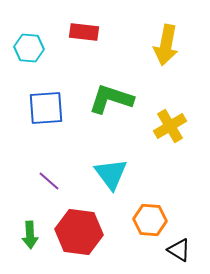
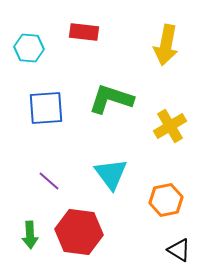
orange hexagon: moved 16 px right, 20 px up; rotated 16 degrees counterclockwise
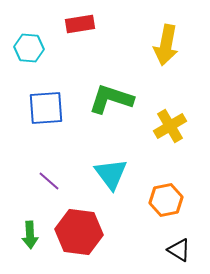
red rectangle: moved 4 px left, 8 px up; rotated 16 degrees counterclockwise
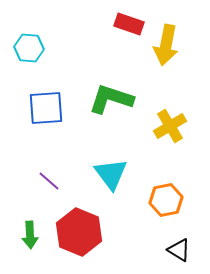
red rectangle: moved 49 px right; rotated 28 degrees clockwise
red hexagon: rotated 15 degrees clockwise
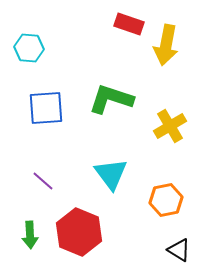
purple line: moved 6 px left
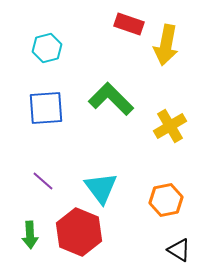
cyan hexagon: moved 18 px right; rotated 20 degrees counterclockwise
green L-shape: rotated 27 degrees clockwise
cyan triangle: moved 10 px left, 14 px down
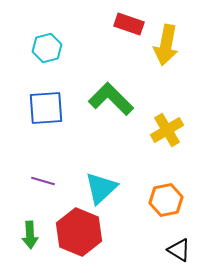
yellow cross: moved 3 px left, 4 px down
purple line: rotated 25 degrees counterclockwise
cyan triangle: rotated 24 degrees clockwise
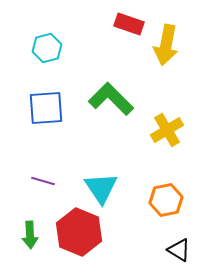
cyan triangle: rotated 21 degrees counterclockwise
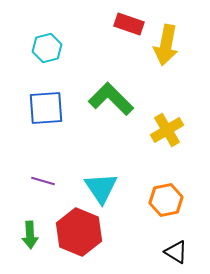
black triangle: moved 3 px left, 2 px down
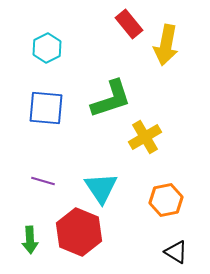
red rectangle: rotated 32 degrees clockwise
cyan hexagon: rotated 12 degrees counterclockwise
green L-shape: rotated 117 degrees clockwise
blue square: rotated 9 degrees clockwise
yellow cross: moved 22 px left, 7 px down
green arrow: moved 5 px down
